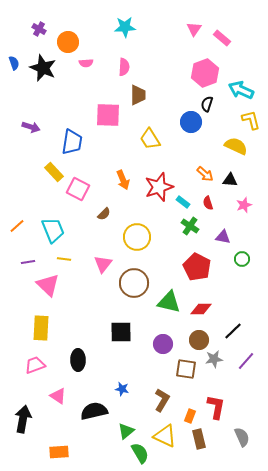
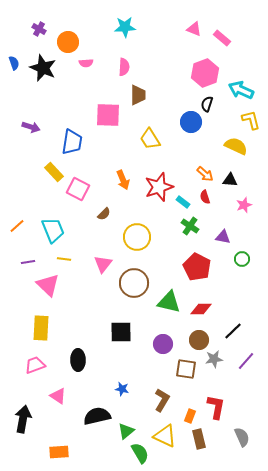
pink triangle at (194, 29): rotated 42 degrees counterclockwise
red semicircle at (208, 203): moved 3 px left, 6 px up
black semicircle at (94, 411): moved 3 px right, 5 px down
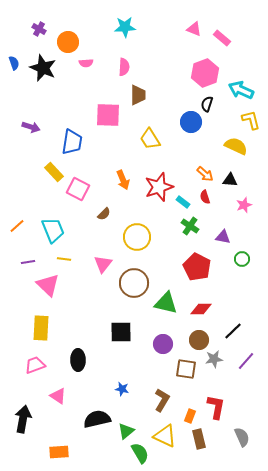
green triangle at (169, 302): moved 3 px left, 1 px down
black semicircle at (97, 416): moved 3 px down
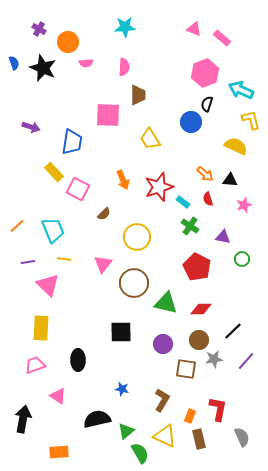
red semicircle at (205, 197): moved 3 px right, 2 px down
red L-shape at (216, 407): moved 2 px right, 2 px down
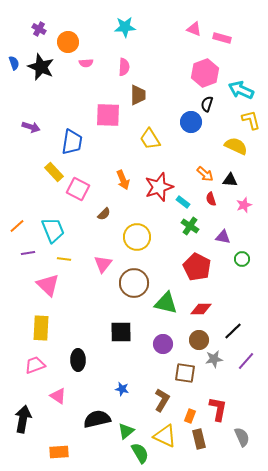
pink rectangle at (222, 38): rotated 24 degrees counterclockwise
black star at (43, 68): moved 2 px left, 1 px up
red semicircle at (208, 199): moved 3 px right
purple line at (28, 262): moved 9 px up
brown square at (186, 369): moved 1 px left, 4 px down
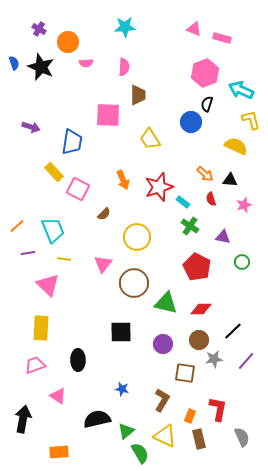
green circle at (242, 259): moved 3 px down
